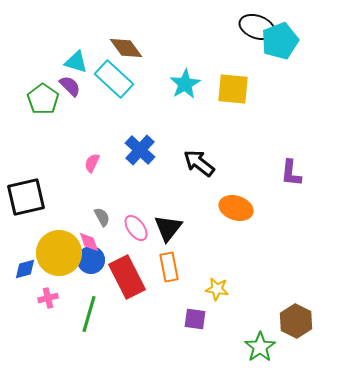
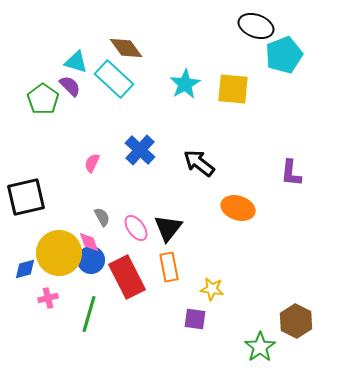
black ellipse: moved 1 px left, 1 px up
cyan pentagon: moved 4 px right, 14 px down
orange ellipse: moved 2 px right
yellow star: moved 5 px left
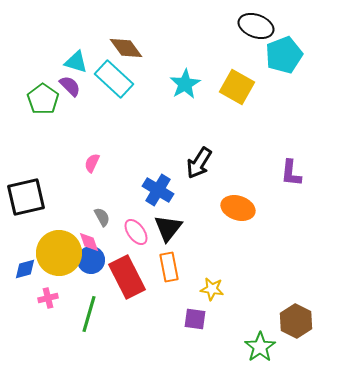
yellow square: moved 4 px right, 2 px up; rotated 24 degrees clockwise
blue cross: moved 18 px right, 40 px down; rotated 12 degrees counterclockwise
black arrow: rotated 96 degrees counterclockwise
pink ellipse: moved 4 px down
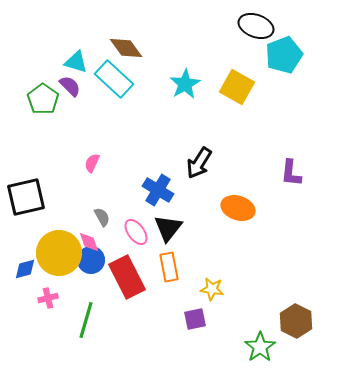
green line: moved 3 px left, 6 px down
purple square: rotated 20 degrees counterclockwise
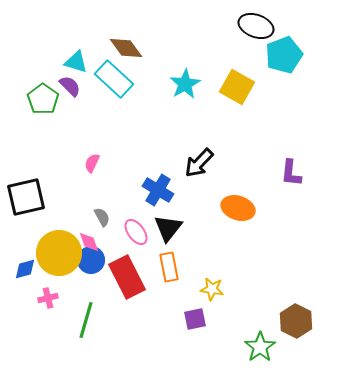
black arrow: rotated 12 degrees clockwise
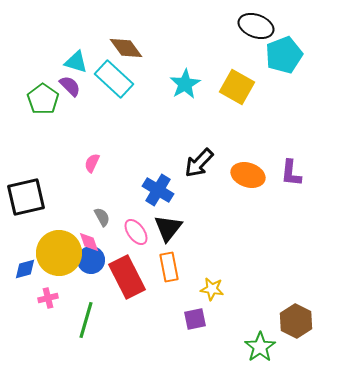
orange ellipse: moved 10 px right, 33 px up
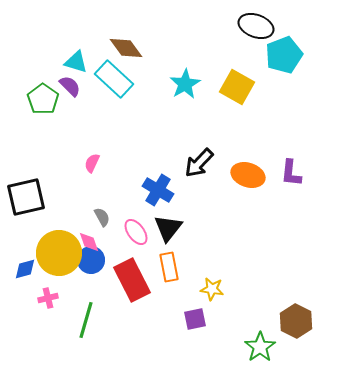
red rectangle: moved 5 px right, 3 px down
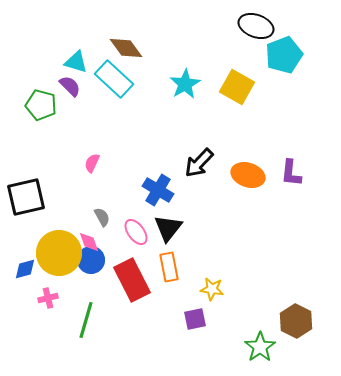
green pentagon: moved 2 px left, 6 px down; rotated 20 degrees counterclockwise
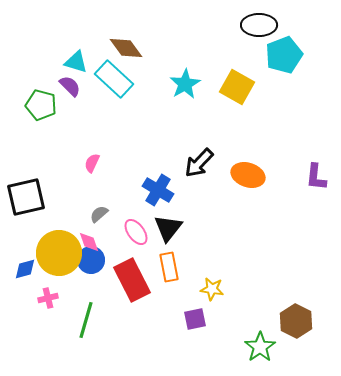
black ellipse: moved 3 px right, 1 px up; rotated 20 degrees counterclockwise
purple L-shape: moved 25 px right, 4 px down
gray semicircle: moved 3 px left, 3 px up; rotated 102 degrees counterclockwise
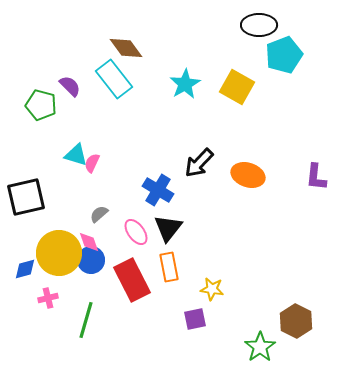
cyan triangle: moved 93 px down
cyan rectangle: rotated 9 degrees clockwise
